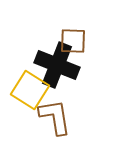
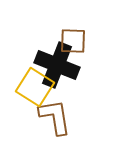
yellow square: moved 5 px right, 3 px up
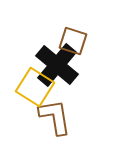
brown square: rotated 16 degrees clockwise
black cross: rotated 18 degrees clockwise
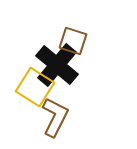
brown L-shape: rotated 36 degrees clockwise
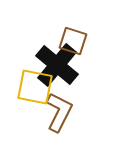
yellow square: rotated 21 degrees counterclockwise
brown L-shape: moved 4 px right, 5 px up
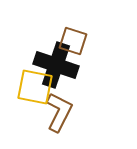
black cross: moved 1 px left; rotated 21 degrees counterclockwise
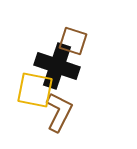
black cross: moved 1 px right, 1 px down
yellow square: moved 3 px down
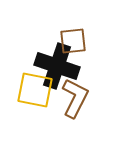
brown square: rotated 24 degrees counterclockwise
brown L-shape: moved 16 px right, 14 px up
